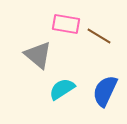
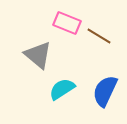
pink rectangle: moved 1 px right, 1 px up; rotated 12 degrees clockwise
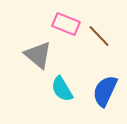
pink rectangle: moved 1 px left, 1 px down
brown line: rotated 15 degrees clockwise
cyan semicircle: rotated 88 degrees counterclockwise
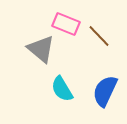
gray triangle: moved 3 px right, 6 px up
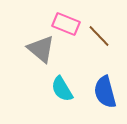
blue semicircle: moved 1 px down; rotated 40 degrees counterclockwise
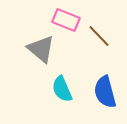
pink rectangle: moved 4 px up
cyan semicircle: rotated 8 degrees clockwise
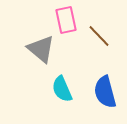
pink rectangle: rotated 56 degrees clockwise
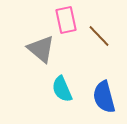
blue semicircle: moved 1 px left, 5 px down
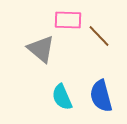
pink rectangle: moved 2 px right; rotated 76 degrees counterclockwise
cyan semicircle: moved 8 px down
blue semicircle: moved 3 px left, 1 px up
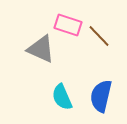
pink rectangle: moved 5 px down; rotated 16 degrees clockwise
gray triangle: rotated 16 degrees counterclockwise
blue semicircle: rotated 28 degrees clockwise
